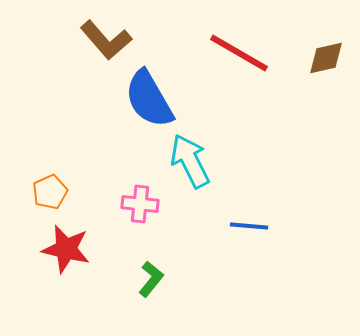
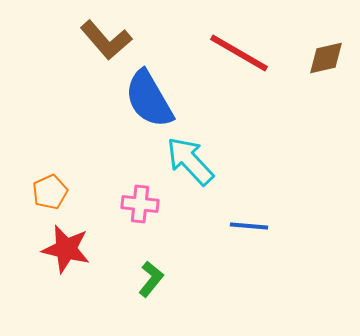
cyan arrow: rotated 16 degrees counterclockwise
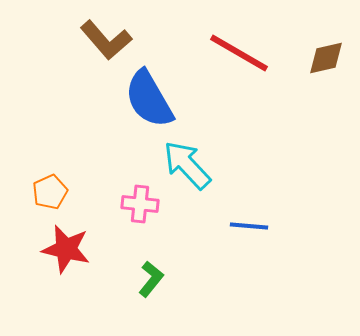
cyan arrow: moved 3 px left, 4 px down
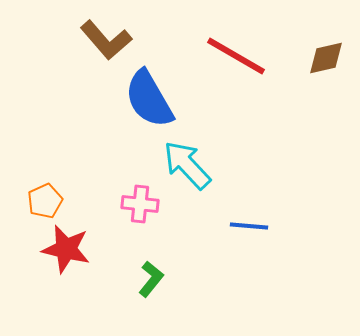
red line: moved 3 px left, 3 px down
orange pentagon: moved 5 px left, 9 px down
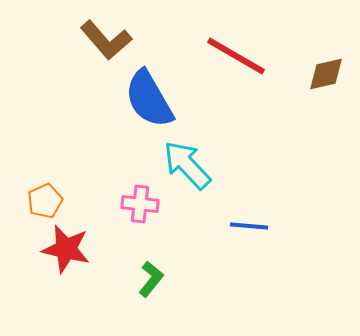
brown diamond: moved 16 px down
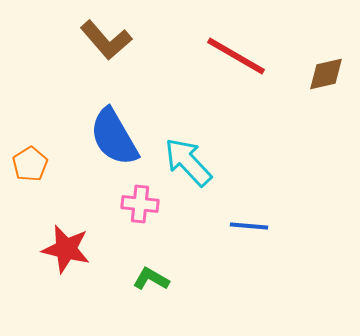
blue semicircle: moved 35 px left, 38 px down
cyan arrow: moved 1 px right, 3 px up
orange pentagon: moved 15 px left, 37 px up; rotated 8 degrees counterclockwise
green L-shape: rotated 99 degrees counterclockwise
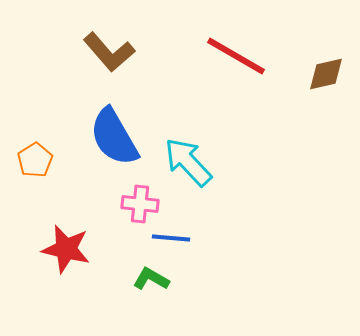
brown L-shape: moved 3 px right, 12 px down
orange pentagon: moved 5 px right, 4 px up
blue line: moved 78 px left, 12 px down
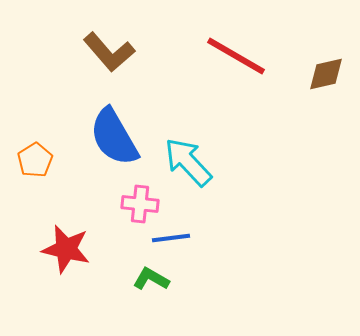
blue line: rotated 12 degrees counterclockwise
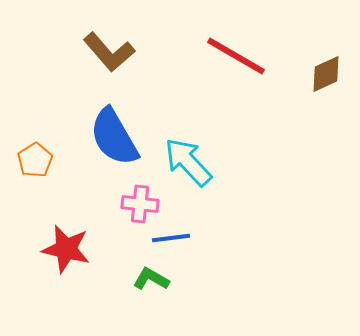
brown diamond: rotated 12 degrees counterclockwise
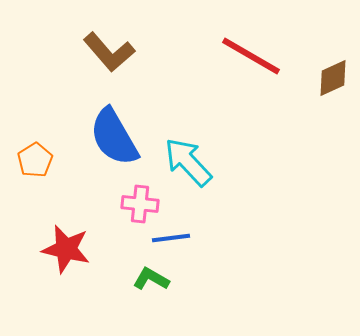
red line: moved 15 px right
brown diamond: moved 7 px right, 4 px down
